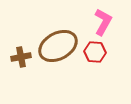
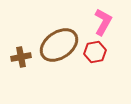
brown ellipse: moved 1 px right, 1 px up; rotated 6 degrees counterclockwise
red hexagon: rotated 15 degrees counterclockwise
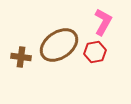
brown cross: rotated 18 degrees clockwise
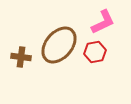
pink L-shape: rotated 36 degrees clockwise
brown ellipse: rotated 15 degrees counterclockwise
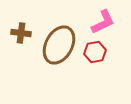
brown ellipse: rotated 12 degrees counterclockwise
brown cross: moved 24 px up
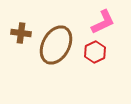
brown ellipse: moved 3 px left
red hexagon: rotated 15 degrees counterclockwise
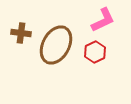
pink L-shape: moved 2 px up
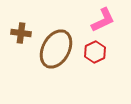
brown ellipse: moved 4 px down
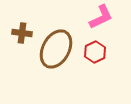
pink L-shape: moved 2 px left, 3 px up
brown cross: moved 1 px right
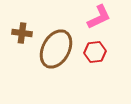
pink L-shape: moved 2 px left
red hexagon: rotated 20 degrees clockwise
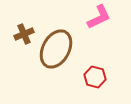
brown cross: moved 2 px right, 1 px down; rotated 30 degrees counterclockwise
red hexagon: moved 25 px down; rotated 20 degrees clockwise
